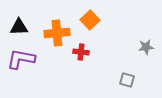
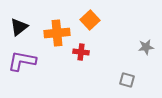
black triangle: rotated 36 degrees counterclockwise
purple L-shape: moved 1 px right, 2 px down
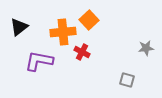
orange square: moved 1 px left
orange cross: moved 6 px right, 1 px up
gray star: moved 1 px down
red cross: moved 1 px right; rotated 21 degrees clockwise
purple L-shape: moved 17 px right
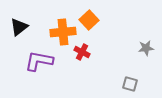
gray square: moved 3 px right, 4 px down
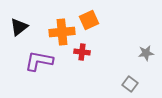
orange square: rotated 18 degrees clockwise
orange cross: moved 1 px left
gray star: moved 5 px down
red cross: rotated 21 degrees counterclockwise
gray square: rotated 21 degrees clockwise
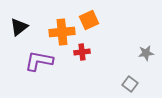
red cross: rotated 14 degrees counterclockwise
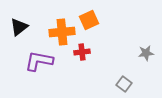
gray square: moved 6 px left
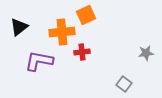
orange square: moved 3 px left, 5 px up
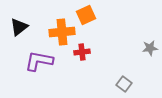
gray star: moved 4 px right, 5 px up
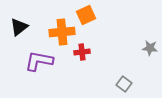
gray star: rotated 14 degrees clockwise
